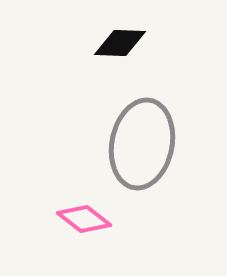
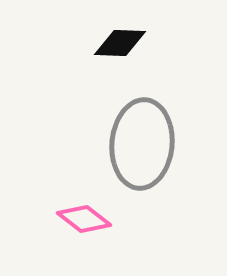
gray ellipse: rotated 6 degrees counterclockwise
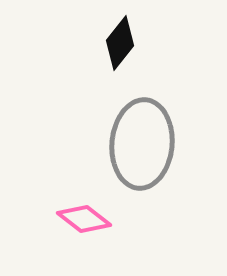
black diamond: rotated 54 degrees counterclockwise
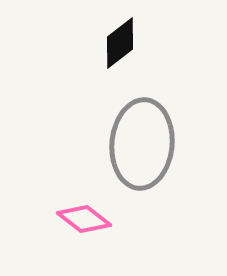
black diamond: rotated 14 degrees clockwise
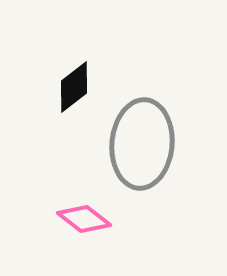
black diamond: moved 46 px left, 44 px down
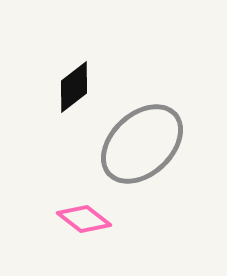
gray ellipse: rotated 42 degrees clockwise
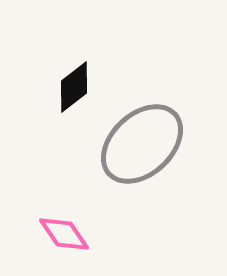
pink diamond: moved 20 px left, 15 px down; rotated 18 degrees clockwise
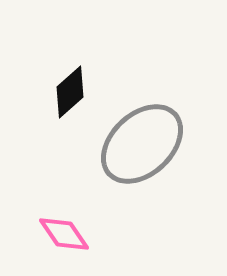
black diamond: moved 4 px left, 5 px down; rotated 4 degrees counterclockwise
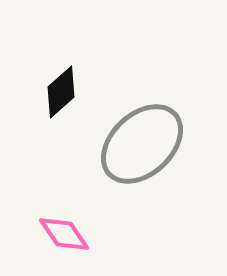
black diamond: moved 9 px left
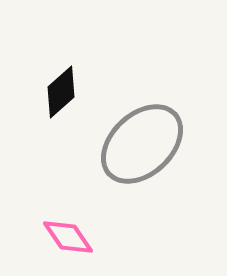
pink diamond: moved 4 px right, 3 px down
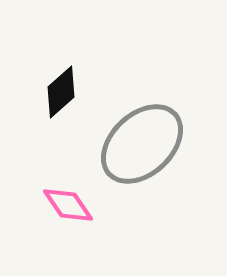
pink diamond: moved 32 px up
